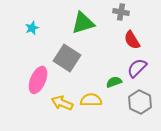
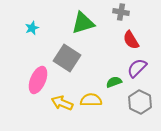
red semicircle: moved 1 px left
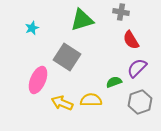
green triangle: moved 1 px left, 3 px up
gray square: moved 1 px up
gray hexagon: rotated 15 degrees clockwise
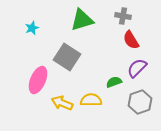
gray cross: moved 2 px right, 4 px down
